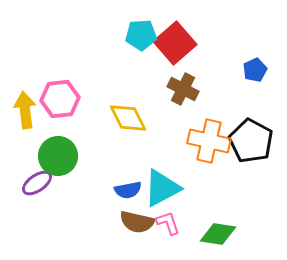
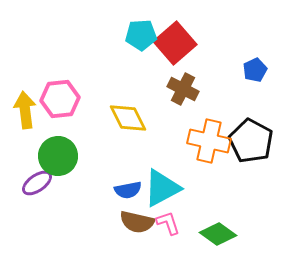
green diamond: rotated 27 degrees clockwise
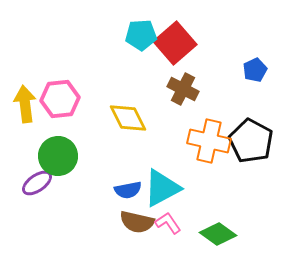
yellow arrow: moved 6 px up
pink L-shape: rotated 16 degrees counterclockwise
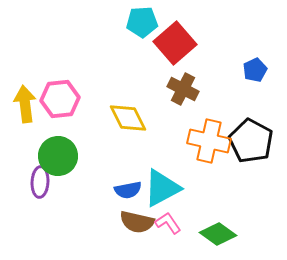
cyan pentagon: moved 1 px right, 13 px up
purple ellipse: moved 3 px right, 1 px up; rotated 52 degrees counterclockwise
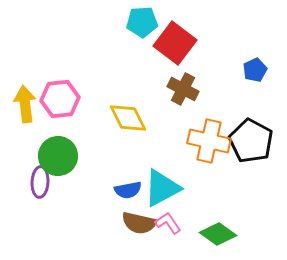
red square: rotated 12 degrees counterclockwise
brown semicircle: moved 2 px right, 1 px down
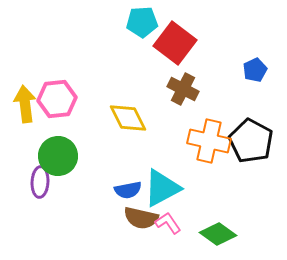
pink hexagon: moved 3 px left
brown semicircle: moved 2 px right, 5 px up
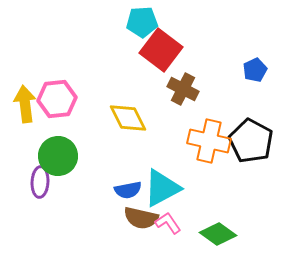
red square: moved 14 px left, 7 px down
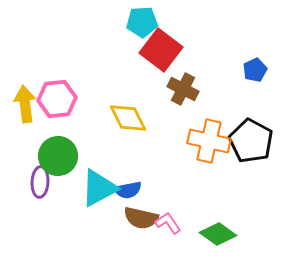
cyan triangle: moved 63 px left
